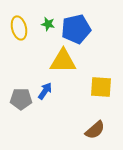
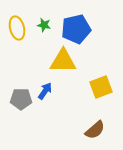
green star: moved 4 px left, 1 px down
yellow ellipse: moved 2 px left
yellow square: rotated 25 degrees counterclockwise
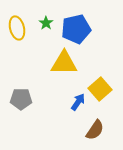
green star: moved 2 px right, 2 px up; rotated 24 degrees clockwise
yellow triangle: moved 1 px right, 2 px down
yellow square: moved 1 px left, 2 px down; rotated 20 degrees counterclockwise
blue arrow: moved 33 px right, 11 px down
brown semicircle: rotated 15 degrees counterclockwise
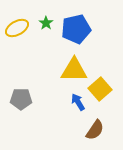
yellow ellipse: rotated 75 degrees clockwise
yellow triangle: moved 10 px right, 7 px down
blue arrow: rotated 66 degrees counterclockwise
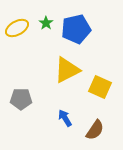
yellow triangle: moved 7 px left; rotated 28 degrees counterclockwise
yellow square: moved 2 px up; rotated 25 degrees counterclockwise
blue arrow: moved 13 px left, 16 px down
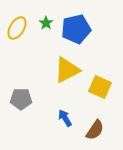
yellow ellipse: rotated 30 degrees counterclockwise
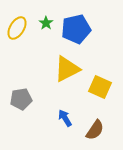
yellow triangle: moved 1 px up
gray pentagon: rotated 10 degrees counterclockwise
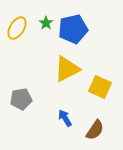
blue pentagon: moved 3 px left
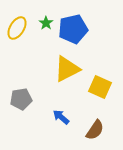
blue arrow: moved 4 px left, 1 px up; rotated 18 degrees counterclockwise
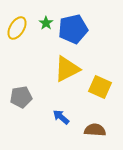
gray pentagon: moved 2 px up
brown semicircle: rotated 120 degrees counterclockwise
